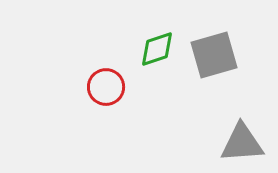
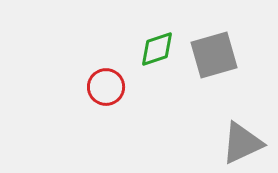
gray triangle: rotated 21 degrees counterclockwise
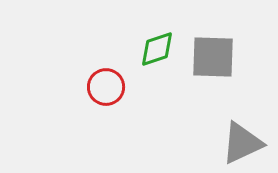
gray square: moved 1 px left, 2 px down; rotated 18 degrees clockwise
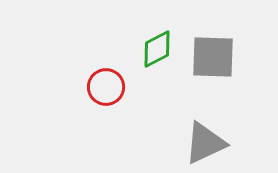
green diamond: rotated 9 degrees counterclockwise
gray triangle: moved 37 px left
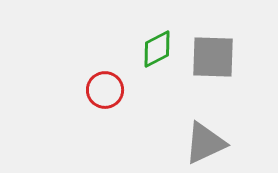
red circle: moved 1 px left, 3 px down
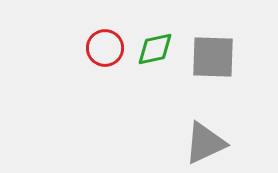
green diamond: moved 2 px left; rotated 15 degrees clockwise
red circle: moved 42 px up
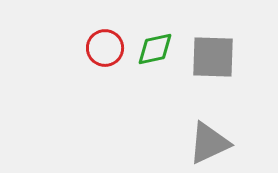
gray triangle: moved 4 px right
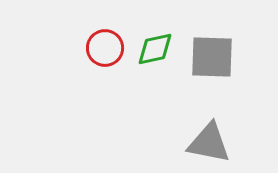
gray square: moved 1 px left
gray triangle: rotated 36 degrees clockwise
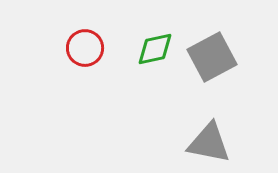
red circle: moved 20 px left
gray square: rotated 30 degrees counterclockwise
